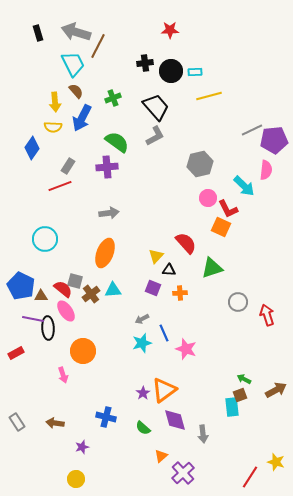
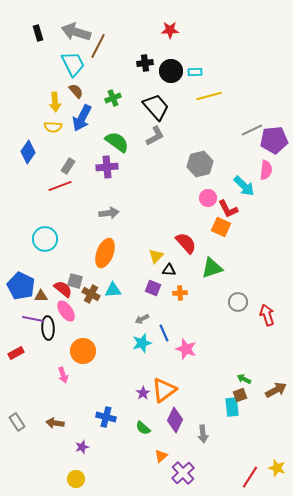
blue diamond at (32, 148): moved 4 px left, 4 px down
brown cross at (91, 294): rotated 24 degrees counterclockwise
purple diamond at (175, 420): rotated 40 degrees clockwise
yellow star at (276, 462): moved 1 px right, 6 px down
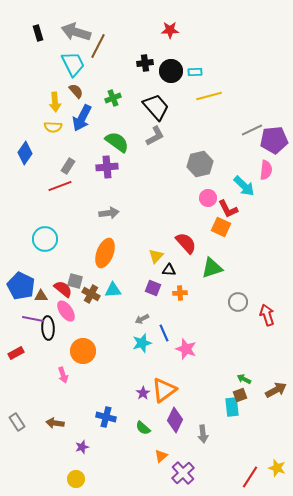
blue diamond at (28, 152): moved 3 px left, 1 px down
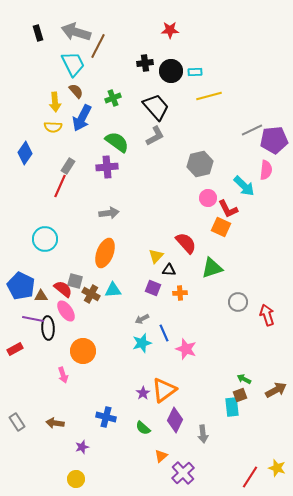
red line at (60, 186): rotated 45 degrees counterclockwise
red rectangle at (16, 353): moved 1 px left, 4 px up
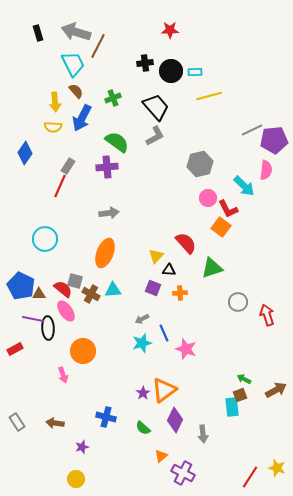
orange square at (221, 227): rotated 12 degrees clockwise
brown triangle at (41, 296): moved 2 px left, 2 px up
purple cross at (183, 473): rotated 20 degrees counterclockwise
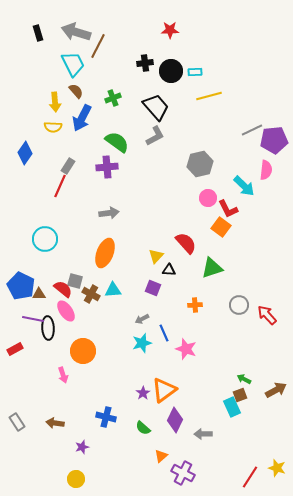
orange cross at (180, 293): moved 15 px right, 12 px down
gray circle at (238, 302): moved 1 px right, 3 px down
red arrow at (267, 315): rotated 25 degrees counterclockwise
cyan rectangle at (232, 407): rotated 18 degrees counterclockwise
gray arrow at (203, 434): rotated 96 degrees clockwise
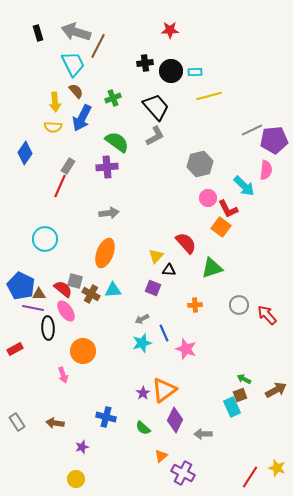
purple line at (33, 319): moved 11 px up
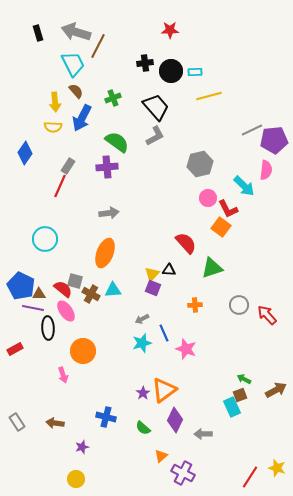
yellow triangle at (156, 256): moved 4 px left, 18 px down
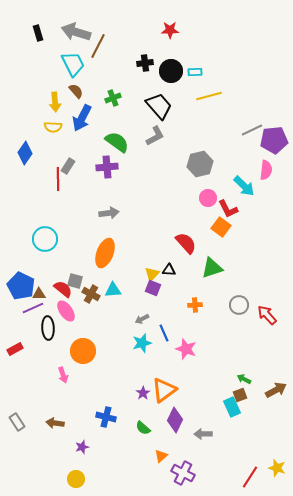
black trapezoid at (156, 107): moved 3 px right, 1 px up
red line at (60, 186): moved 2 px left, 7 px up; rotated 25 degrees counterclockwise
purple line at (33, 308): rotated 35 degrees counterclockwise
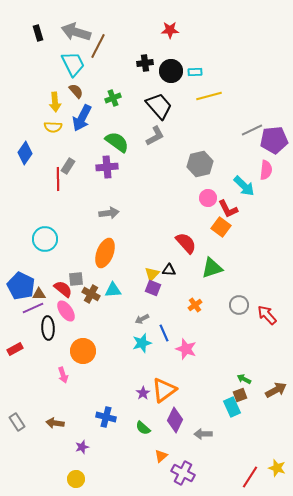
gray square at (75, 281): moved 1 px right, 2 px up; rotated 21 degrees counterclockwise
orange cross at (195, 305): rotated 32 degrees counterclockwise
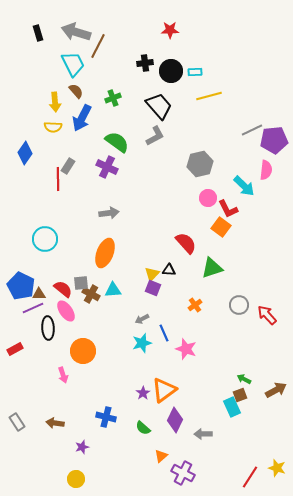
purple cross at (107, 167): rotated 30 degrees clockwise
gray square at (76, 279): moved 5 px right, 4 px down
